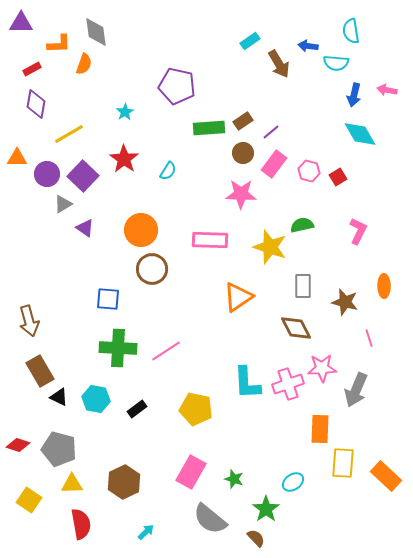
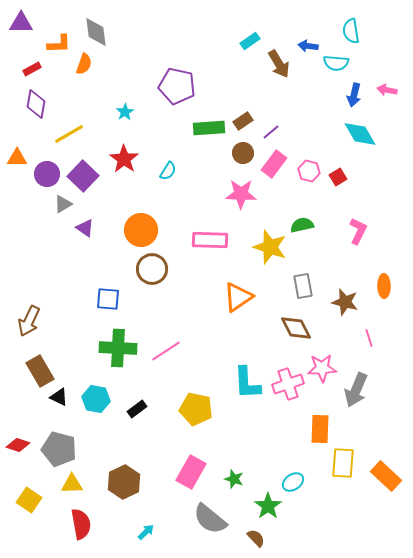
gray rectangle at (303, 286): rotated 10 degrees counterclockwise
brown arrow at (29, 321): rotated 40 degrees clockwise
green star at (266, 509): moved 2 px right, 3 px up
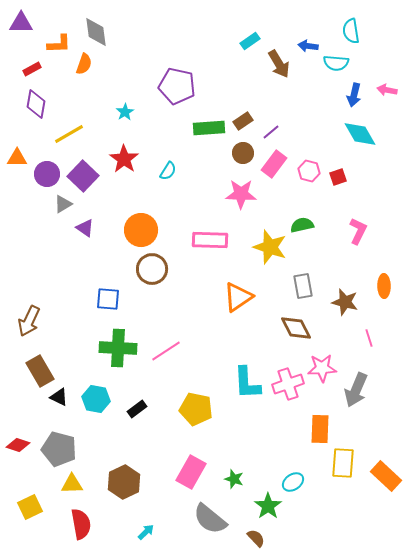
red square at (338, 177): rotated 12 degrees clockwise
yellow square at (29, 500): moved 1 px right, 7 px down; rotated 30 degrees clockwise
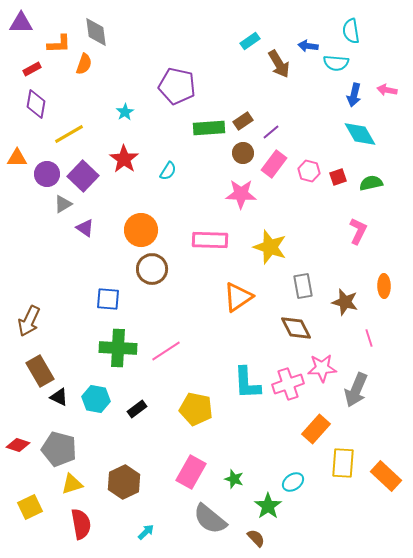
green semicircle at (302, 225): moved 69 px right, 42 px up
orange rectangle at (320, 429): moved 4 px left; rotated 40 degrees clockwise
yellow triangle at (72, 484): rotated 15 degrees counterclockwise
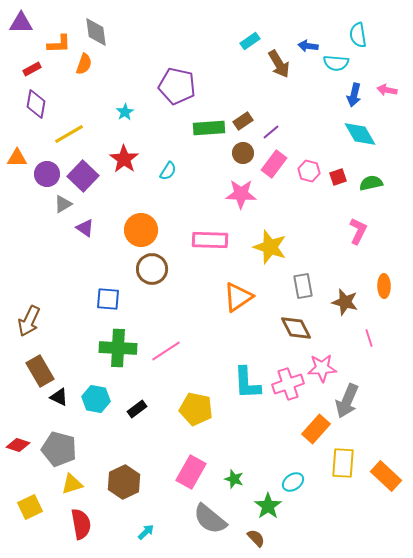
cyan semicircle at (351, 31): moved 7 px right, 4 px down
gray arrow at (356, 390): moved 9 px left, 11 px down
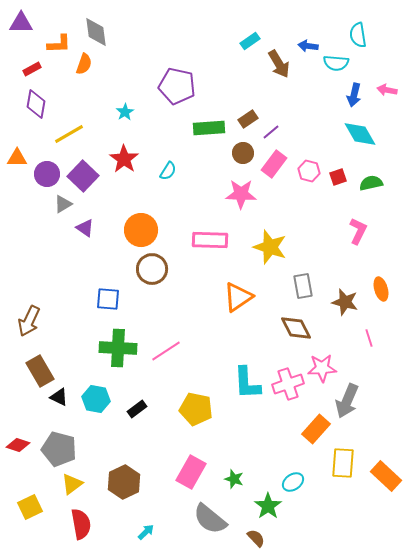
brown rectangle at (243, 121): moved 5 px right, 2 px up
orange ellipse at (384, 286): moved 3 px left, 3 px down; rotated 15 degrees counterclockwise
yellow triangle at (72, 484): rotated 20 degrees counterclockwise
